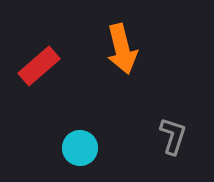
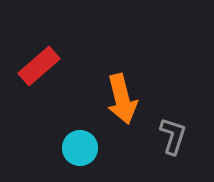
orange arrow: moved 50 px down
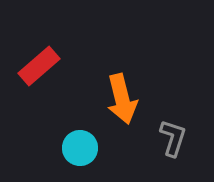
gray L-shape: moved 2 px down
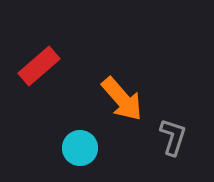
orange arrow: rotated 27 degrees counterclockwise
gray L-shape: moved 1 px up
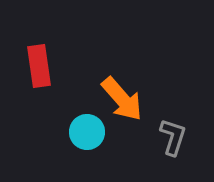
red rectangle: rotated 57 degrees counterclockwise
cyan circle: moved 7 px right, 16 px up
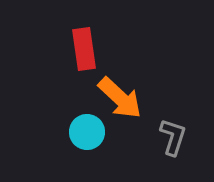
red rectangle: moved 45 px right, 17 px up
orange arrow: moved 2 px left, 1 px up; rotated 6 degrees counterclockwise
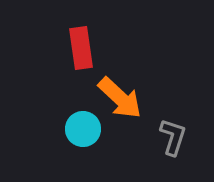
red rectangle: moved 3 px left, 1 px up
cyan circle: moved 4 px left, 3 px up
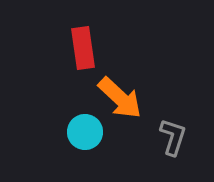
red rectangle: moved 2 px right
cyan circle: moved 2 px right, 3 px down
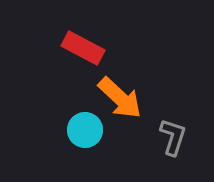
red rectangle: rotated 54 degrees counterclockwise
cyan circle: moved 2 px up
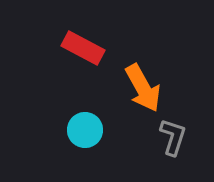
orange arrow: moved 23 px right, 10 px up; rotated 18 degrees clockwise
